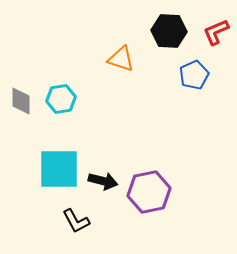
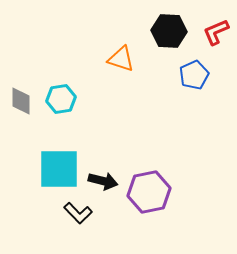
black L-shape: moved 2 px right, 8 px up; rotated 16 degrees counterclockwise
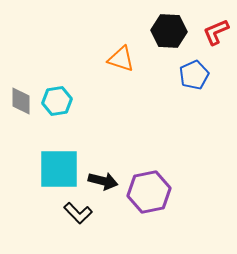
cyan hexagon: moved 4 px left, 2 px down
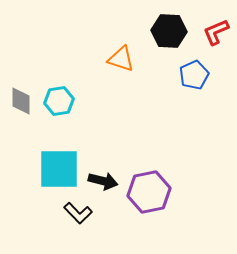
cyan hexagon: moved 2 px right
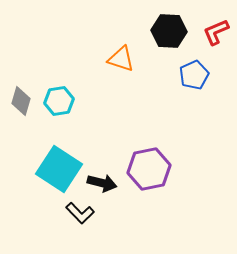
gray diamond: rotated 16 degrees clockwise
cyan square: rotated 33 degrees clockwise
black arrow: moved 1 px left, 2 px down
purple hexagon: moved 23 px up
black L-shape: moved 2 px right
